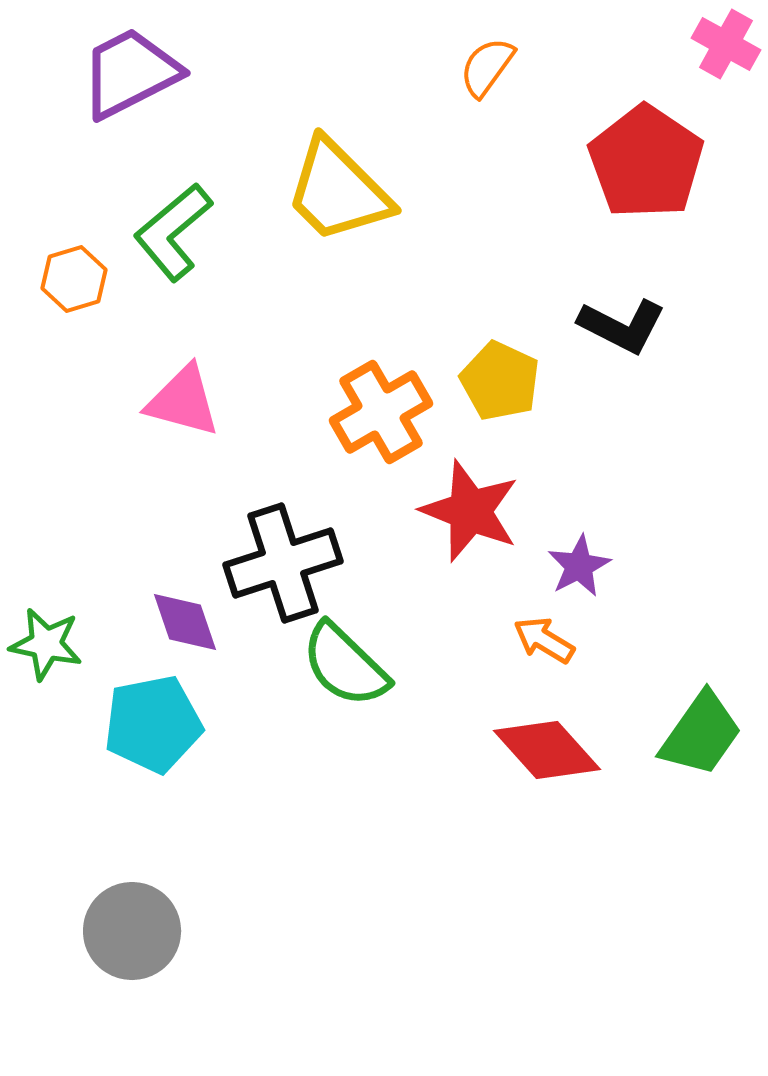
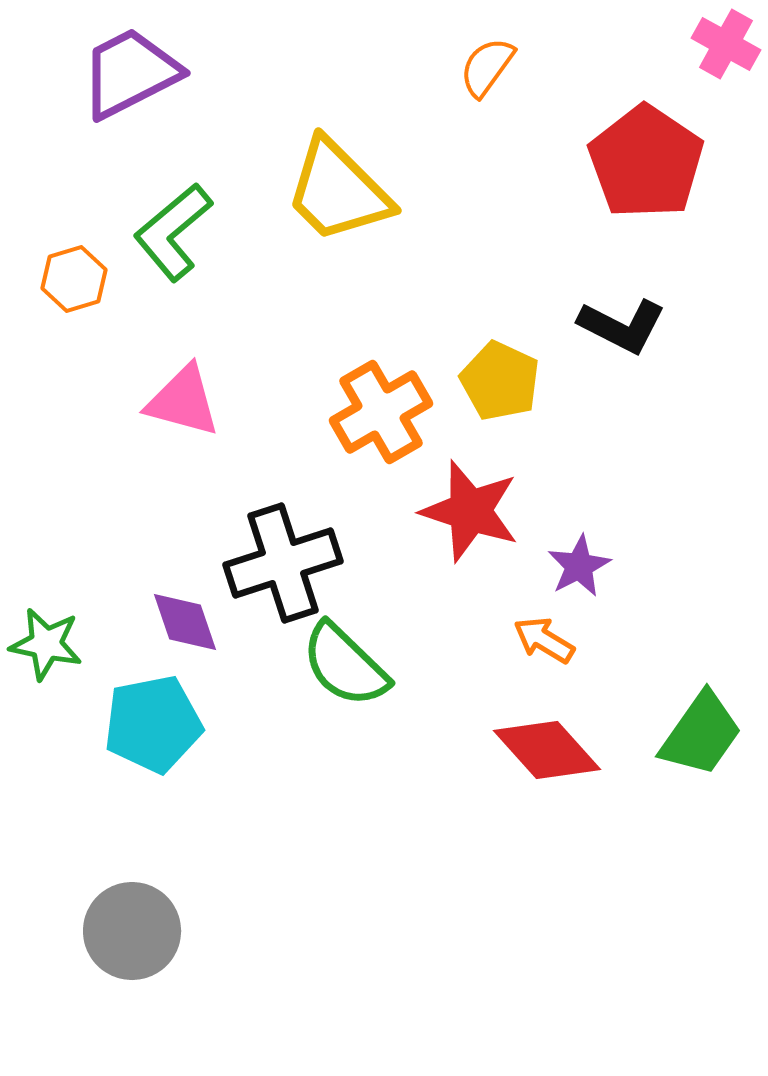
red star: rotated 4 degrees counterclockwise
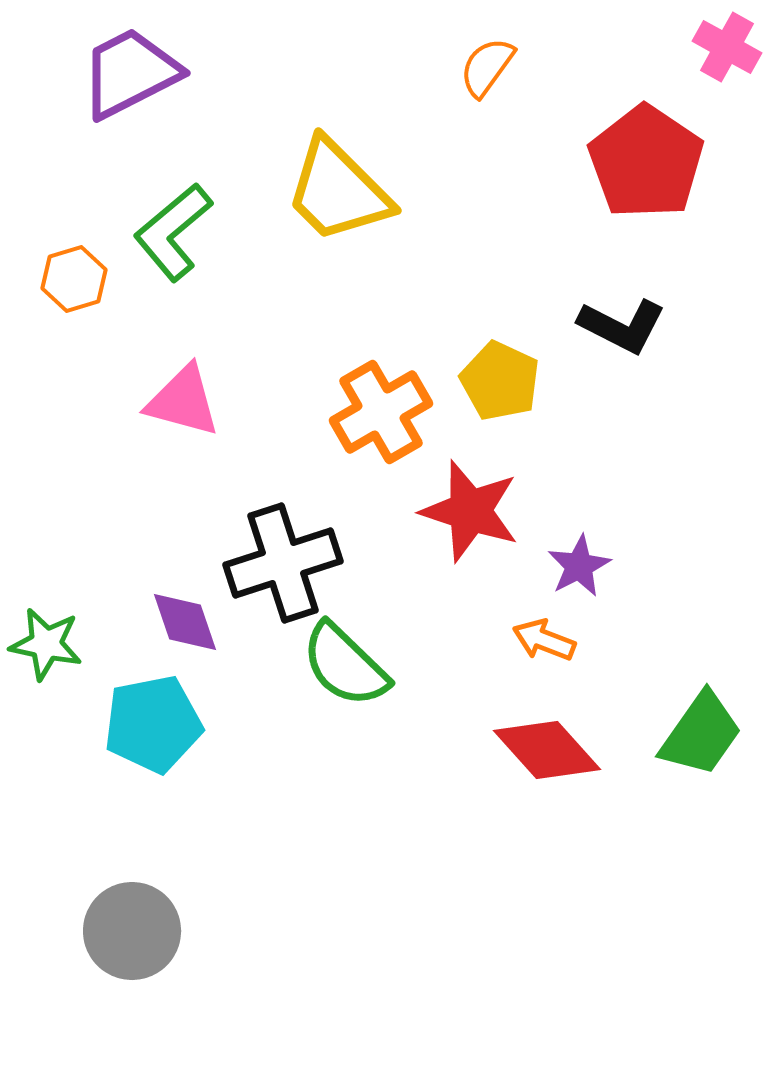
pink cross: moved 1 px right, 3 px down
orange arrow: rotated 10 degrees counterclockwise
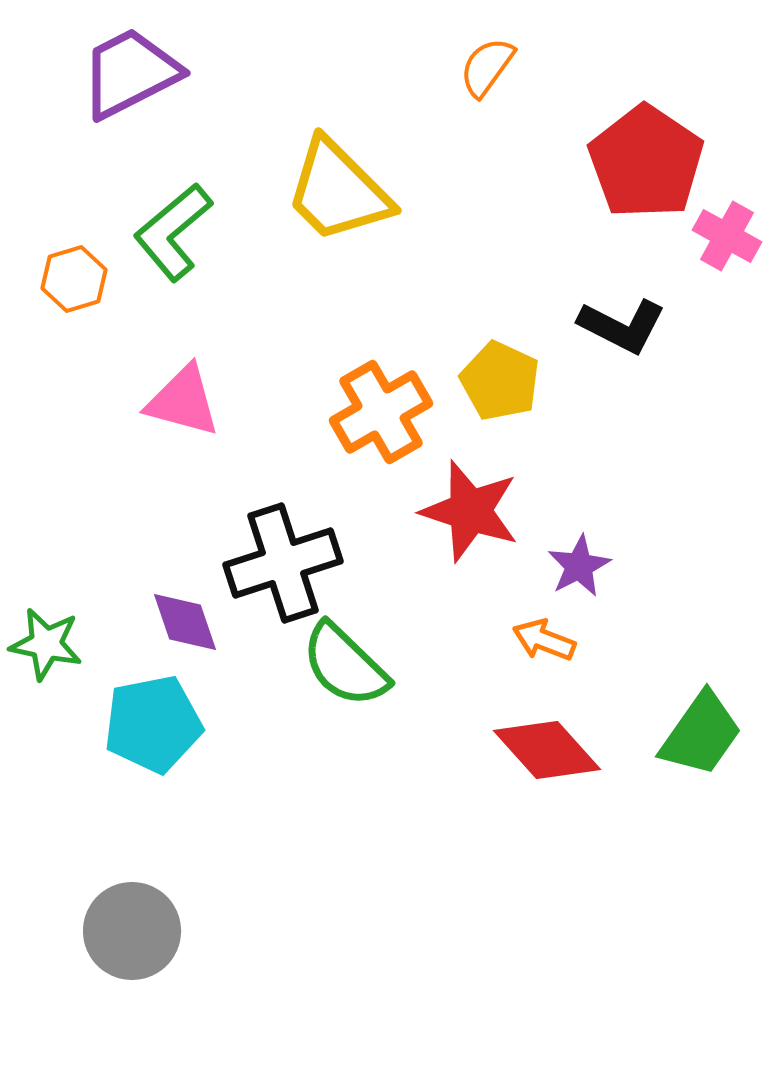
pink cross: moved 189 px down
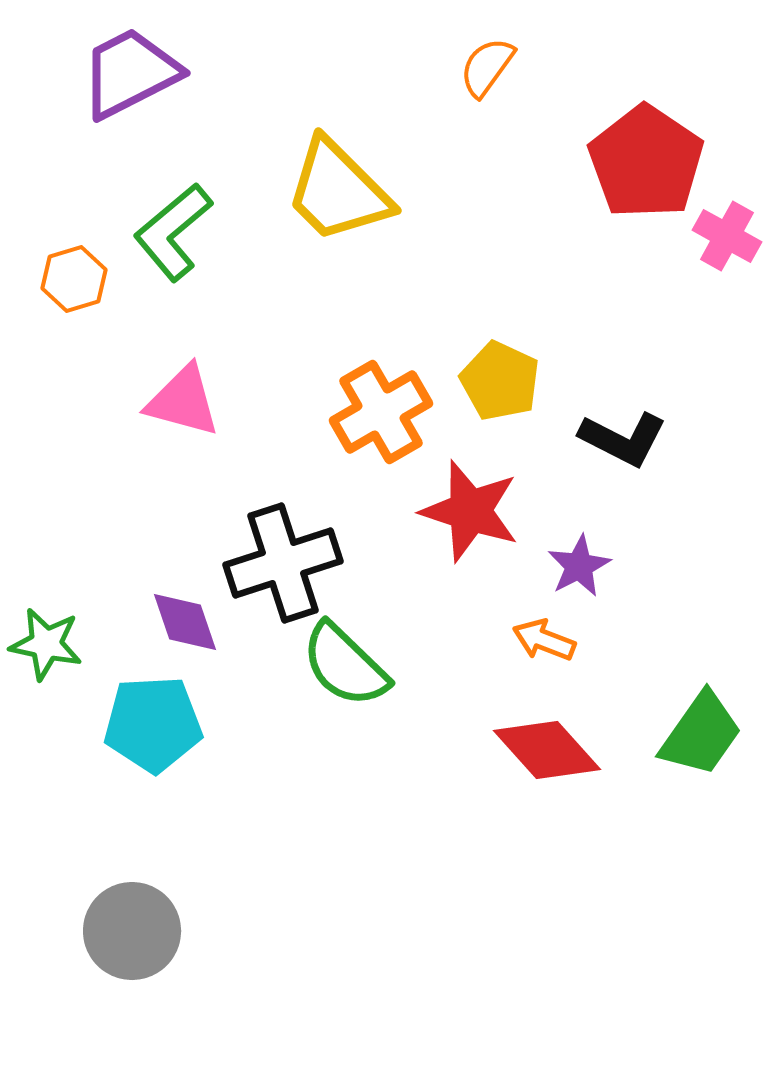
black L-shape: moved 1 px right, 113 px down
cyan pentagon: rotated 8 degrees clockwise
